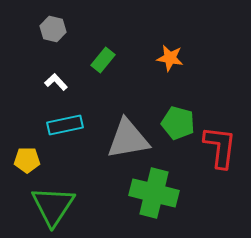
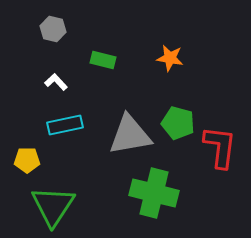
green rectangle: rotated 65 degrees clockwise
gray triangle: moved 2 px right, 4 px up
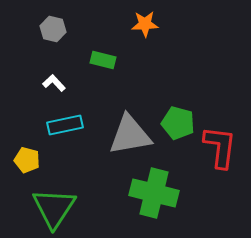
orange star: moved 25 px left, 34 px up; rotated 12 degrees counterclockwise
white L-shape: moved 2 px left, 1 px down
yellow pentagon: rotated 15 degrees clockwise
green triangle: moved 1 px right, 2 px down
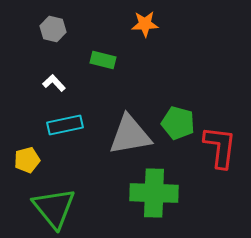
yellow pentagon: rotated 30 degrees counterclockwise
green cross: rotated 12 degrees counterclockwise
green triangle: rotated 12 degrees counterclockwise
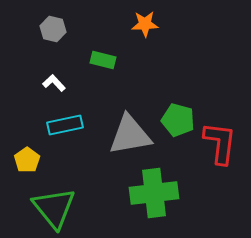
green pentagon: moved 3 px up
red L-shape: moved 4 px up
yellow pentagon: rotated 20 degrees counterclockwise
green cross: rotated 9 degrees counterclockwise
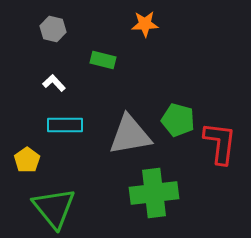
cyan rectangle: rotated 12 degrees clockwise
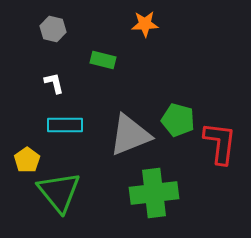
white L-shape: rotated 30 degrees clockwise
gray triangle: rotated 12 degrees counterclockwise
green triangle: moved 5 px right, 16 px up
